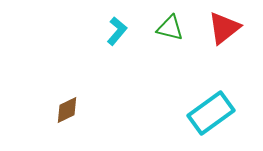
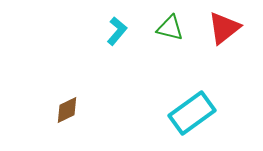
cyan rectangle: moved 19 px left
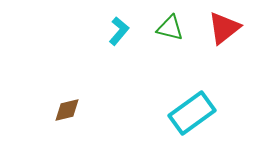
cyan L-shape: moved 2 px right
brown diamond: rotated 12 degrees clockwise
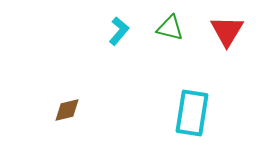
red triangle: moved 3 px right, 3 px down; rotated 21 degrees counterclockwise
cyan rectangle: rotated 45 degrees counterclockwise
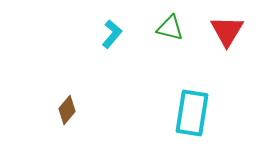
cyan L-shape: moved 7 px left, 3 px down
brown diamond: rotated 36 degrees counterclockwise
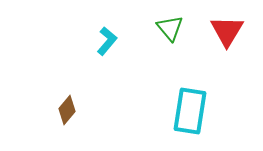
green triangle: rotated 36 degrees clockwise
cyan L-shape: moved 5 px left, 7 px down
cyan rectangle: moved 2 px left, 2 px up
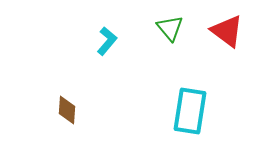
red triangle: rotated 24 degrees counterclockwise
brown diamond: rotated 36 degrees counterclockwise
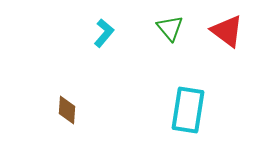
cyan L-shape: moved 3 px left, 8 px up
cyan rectangle: moved 2 px left, 1 px up
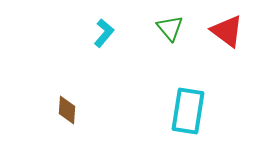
cyan rectangle: moved 1 px down
